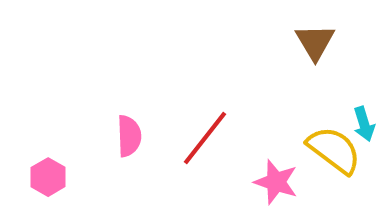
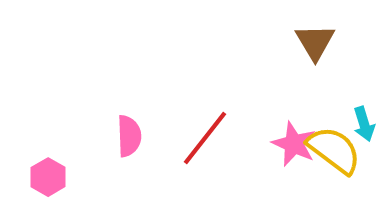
pink star: moved 18 px right, 38 px up; rotated 6 degrees clockwise
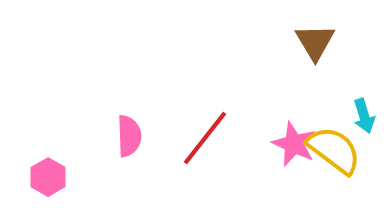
cyan arrow: moved 8 px up
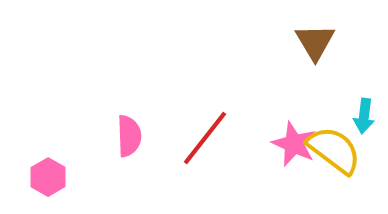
cyan arrow: rotated 24 degrees clockwise
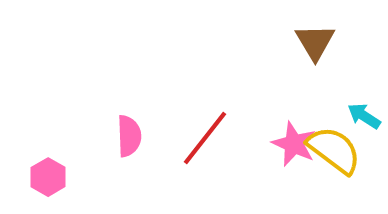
cyan arrow: rotated 116 degrees clockwise
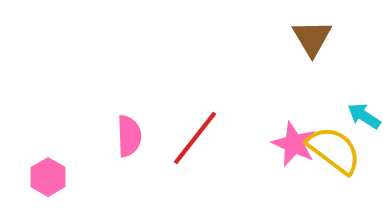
brown triangle: moved 3 px left, 4 px up
red line: moved 10 px left
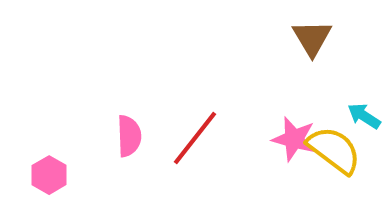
pink star: moved 5 px up; rotated 9 degrees counterclockwise
pink hexagon: moved 1 px right, 2 px up
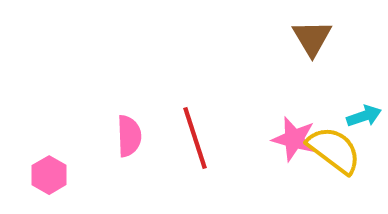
cyan arrow: rotated 128 degrees clockwise
red line: rotated 56 degrees counterclockwise
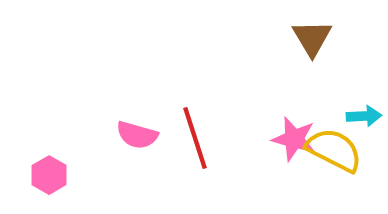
cyan arrow: rotated 16 degrees clockwise
pink semicircle: moved 8 px right, 1 px up; rotated 108 degrees clockwise
yellow semicircle: rotated 10 degrees counterclockwise
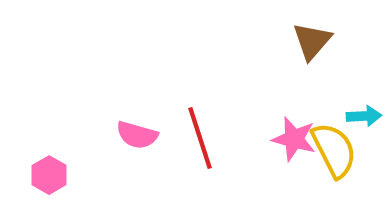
brown triangle: moved 3 px down; rotated 12 degrees clockwise
red line: moved 5 px right
yellow semicircle: rotated 36 degrees clockwise
